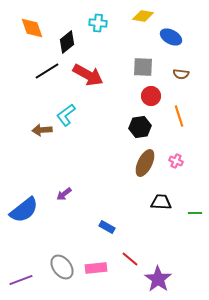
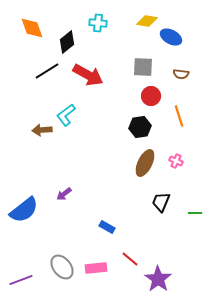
yellow diamond: moved 4 px right, 5 px down
black trapezoid: rotated 70 degrees counterclockwise
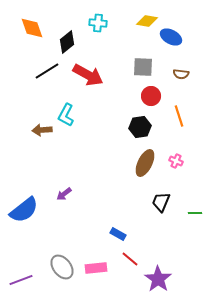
cyan L-shape: rotated 25 degrees counterclockwise
blue rectangle: moved 11 px right, 7 px down
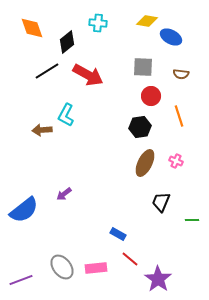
green line: moved 3 px left, 7 px down
